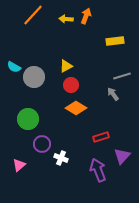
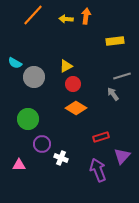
orange arrow: rotated 14 degrees counterclockwise
cyan semicircle: moved 1 px right, 4 px up
red circle: moved 2 px right, 1 px up
pink triangle: rotated 40 degrees clockwise
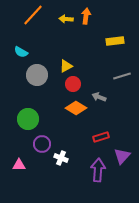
cyan semicircle: moved 6 px right, 11 px up
gray circle: moved 3 px right, 2 px up
gray arrow: moved 14 px left, 3 px down; rotated 32 degrees counterclockwise
purple arrow: rotated 25 degrees clockwise
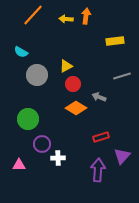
white cross: moved 3 px left; rotated 24 degrees counterclockwise
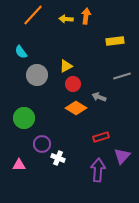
cyan semicircle: rotated 24 degrees clockwise
green circle: moved 4 px left, 1 px up
white cross: rotated 24 degrees clockwise
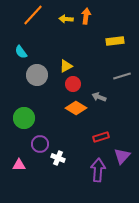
purple circle: moved 2 px left
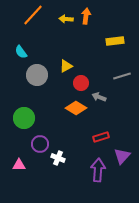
red circle: moved 8 px right, 1 px up
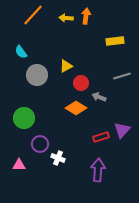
yellow arrow: moved 1 px up
purple triangle: moved 26 px up
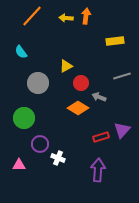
orange line: moved 1 px left, 1 px down
gray circle: moved 1 px right, 8 px down
orange diamond: moved 2 px right
